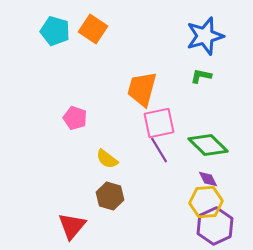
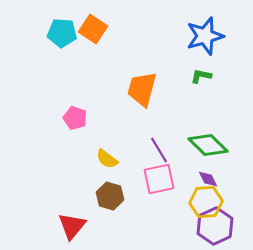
cyan pentagon: moved 7 px right, 2 px down; rotated 12 degrees counterclockwise
pink square: moved 56 px down
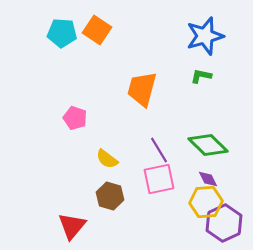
orange square: moved 4 px right, 1 px down
purple hexagon: moved 9 px right, 3 px up
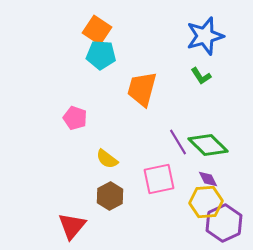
cyan pentagon: moved 39 px right, 22 px down
green L-shape: rotated 135 degrees counterclockwise
purple line: moved 19 px right, 8 px up
brown hexagon: rotated 16 degrees clockwise
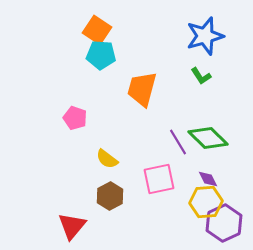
green diamond: moved 7 px up
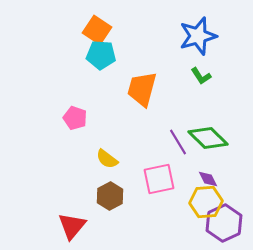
blue star: moved 7 px left
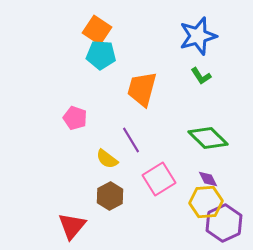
purple line: moved 47 px left, 2 px up
pink square: rotated 20 degrees counterclockwise
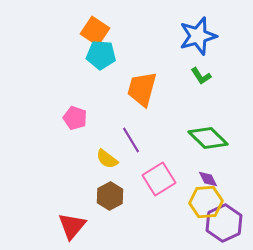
orange square: moved 2 px left, 1 px down
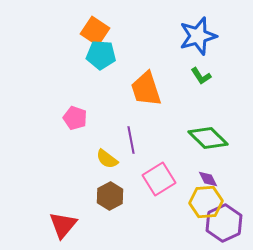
orange trapezoid: moved 4 px right; rotated 33 degrees counterclockwise
purple line: rotated 20 degrees clockwise
red triangle: moved 9 px left, 1 px up
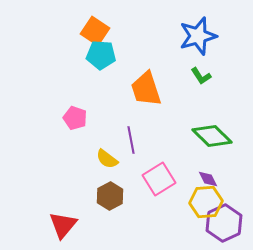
green diamond: moved 4 px right, 2 px up
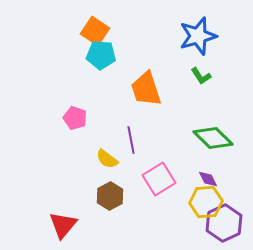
green diamond: moved 1 px right, 2 px down
